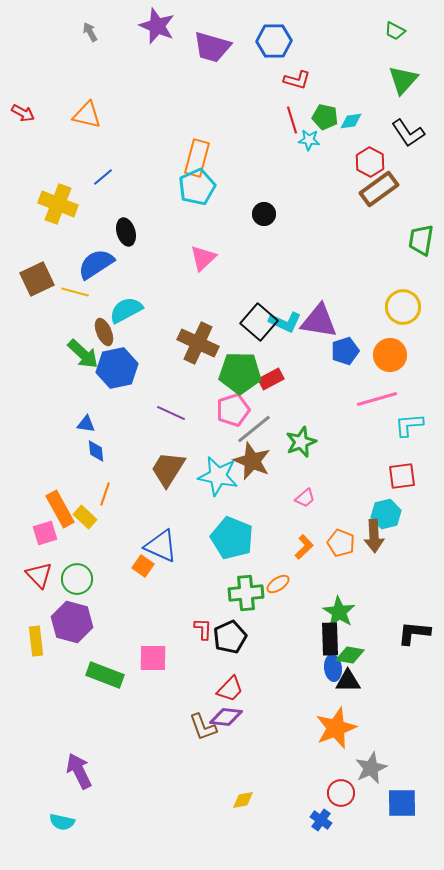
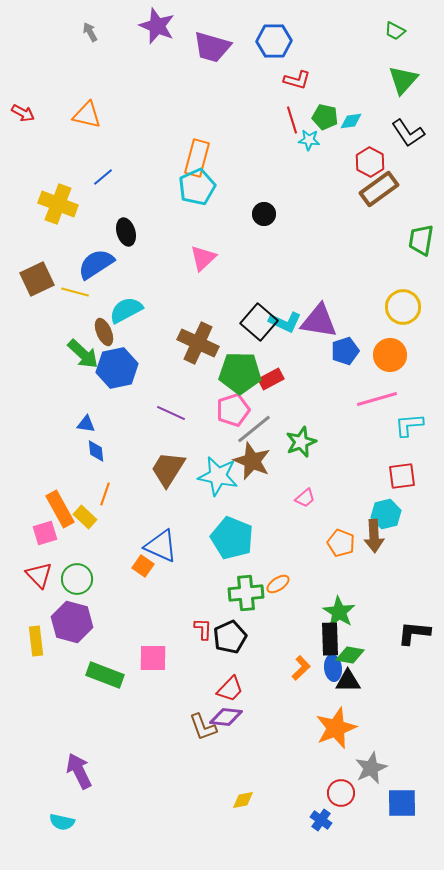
orange L-shape at (304, 547): moved 3 px left, 121 px down
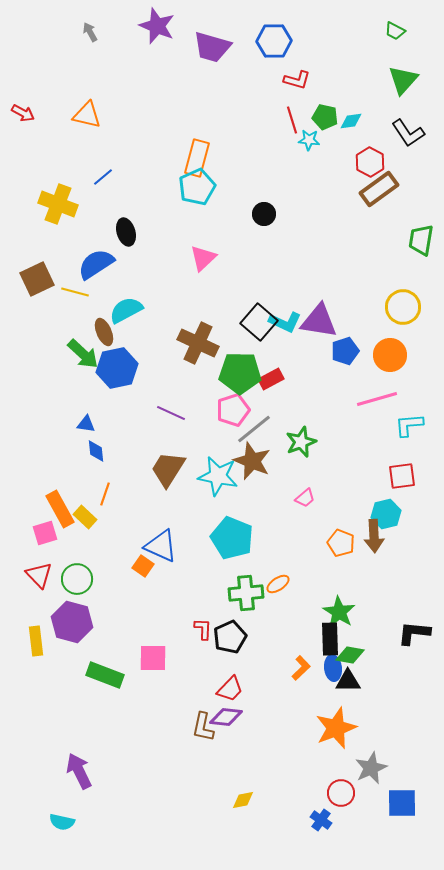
brown L-shape at (203, 727): rotated 32 degrees clockwise
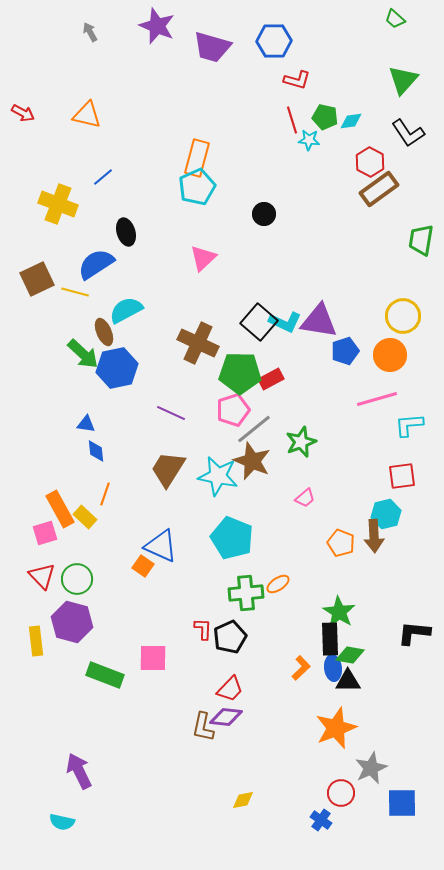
green trapezoid at (395, 31): moved 12 px up; rotated 15 degrees clockwise
yellow circle at (403, 307): moved 9 px down
red triangle at (39, 575): moved 3 px right, 1 px down
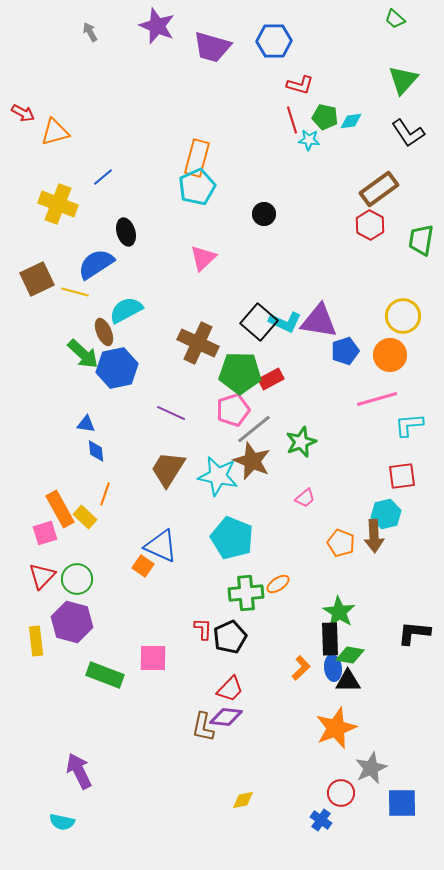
red L-shape at (297, 80): moved 3 px right, 5 px down
orange triangle at (87, 115): moved 32 px left, 17 px down; rotated 28 degrees counterclockwise
red hexagon at (370, 162): moved 63 px down
red triangle at (42, 576): rotated 28 degrees clockwise
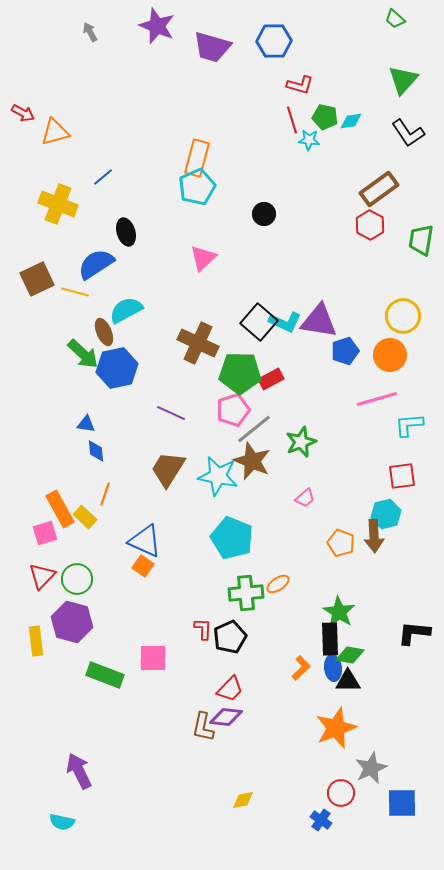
blue triangle at (161, 546): moved 16 px left, 5 px up
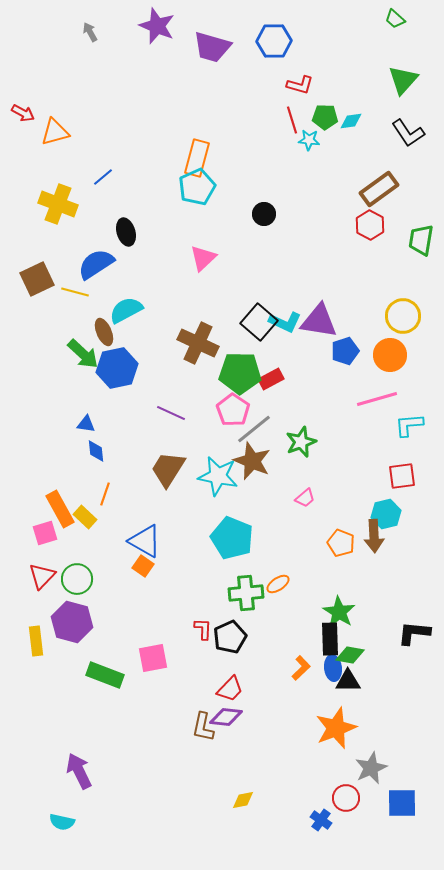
green pentagon at (325, 117): rotated 10 degrees counterclockwise
pink pentagon at (233, 410): rotated 20 degrees counterclockwise
blue triangle at (145, 541): rotated 6 degrees clockwise
pink square at (153, 658): rotated 12 degrees counterclockwise
red circle at (341, 793): moved 5 px right, 5 px down
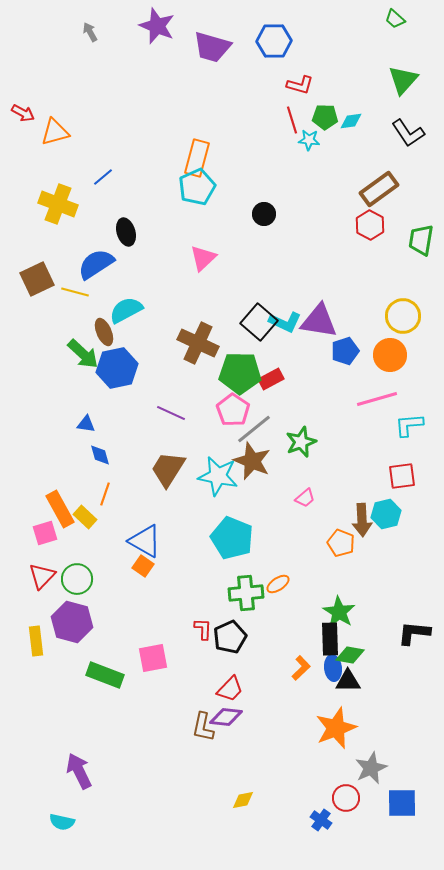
blue diamond at (96, 451): moved 4 px right, 4 px down; rotated 10 degrees counterclockwise
brown arrow at (374, 536): moved 12 px left, 16 px up
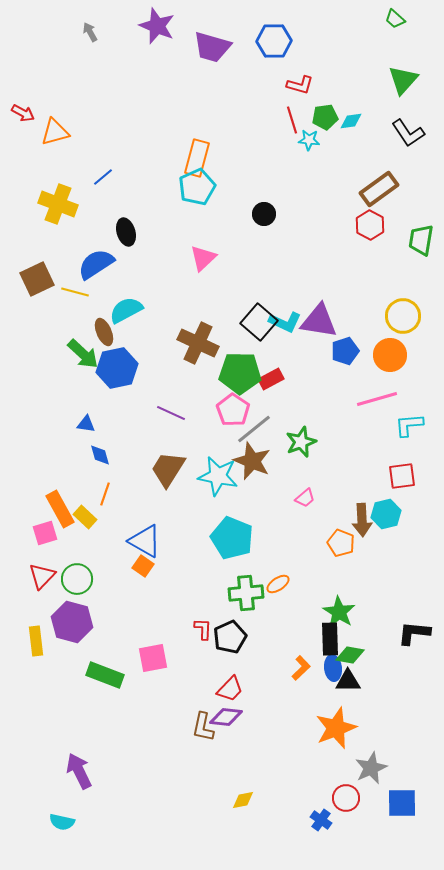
green pentagon at (325, 117): rotated 10 degrees counterclockwise
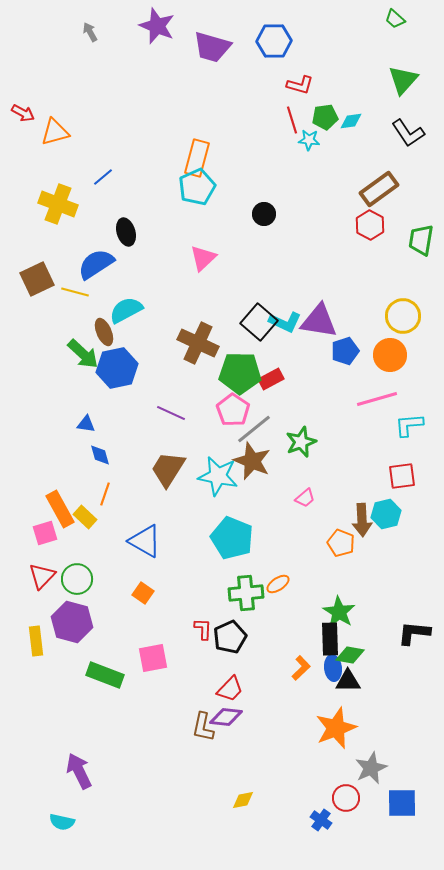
orange square at (143, 566): moved 27 px down
